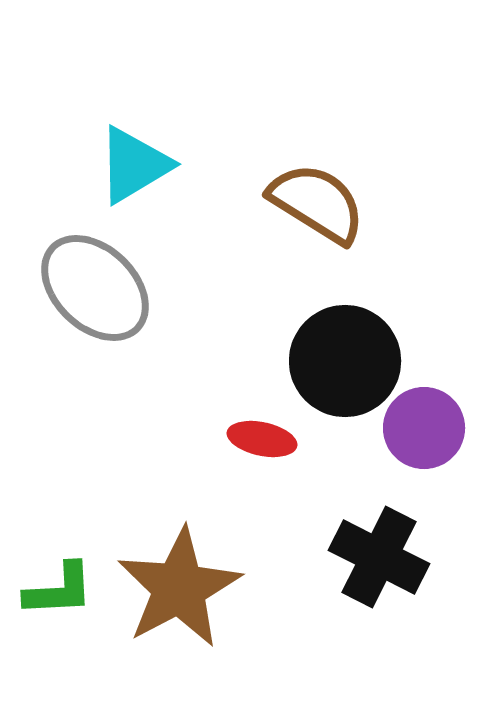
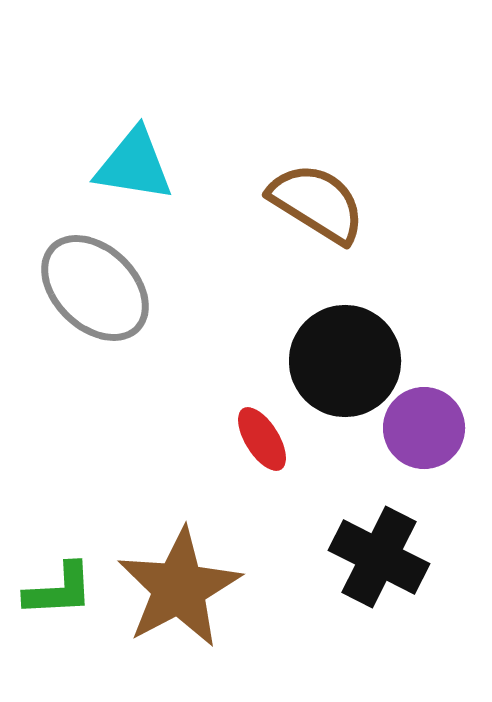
cyan triangle: rotated 40 degrees clockwise
red ellipse: rotated 46 degrees clockwise
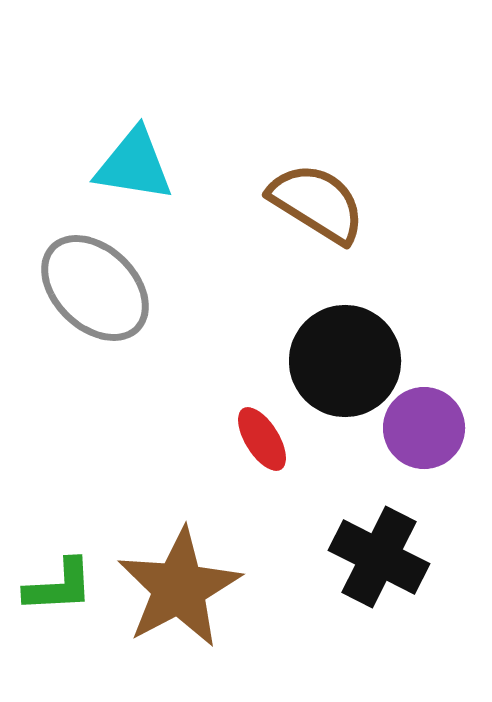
green L-shape: moved 4 px up
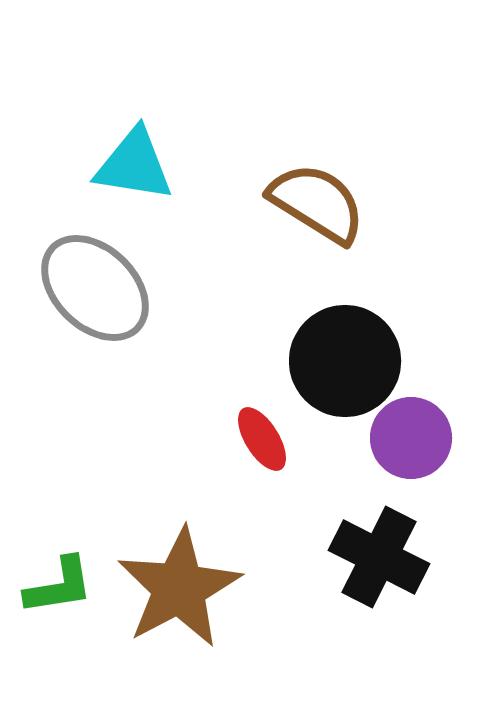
purple circle: moved 13 px left, 10 px down
green L-shape: rotated 6 degrees counterclockwise
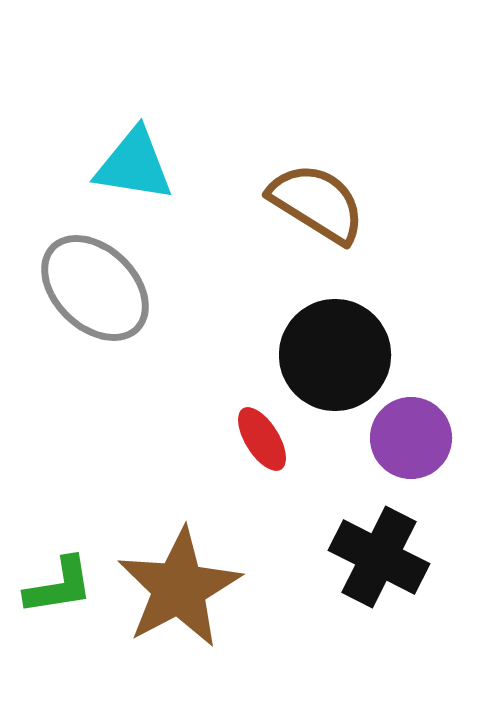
black circle: moved 10 px left, 6 px up
